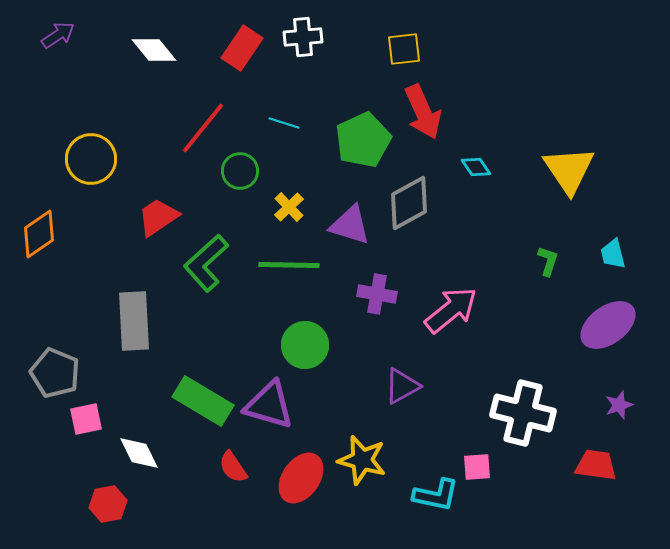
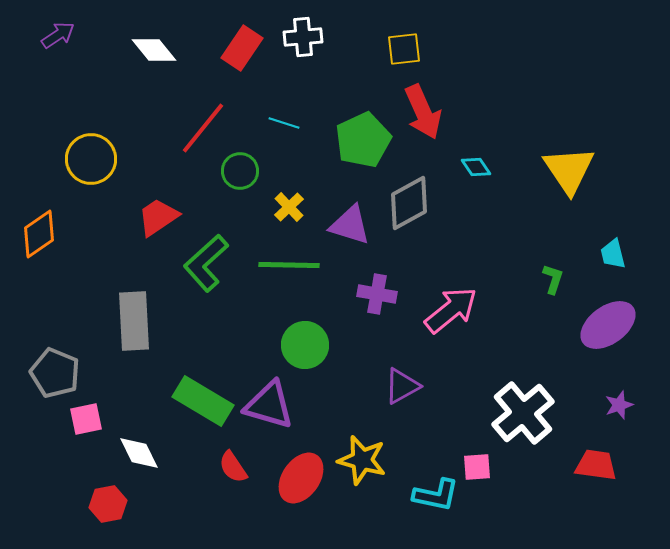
green L-shape at (548, 261): moved 5 px right, 18 px down
white cross at (523, 413): rotated 36 degrees clockwise
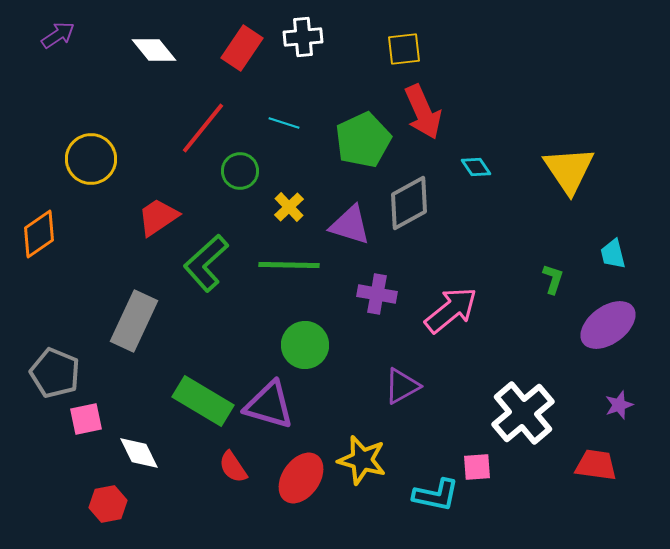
gray rectangle at (134, 321): rotated 28 degrees clockwise
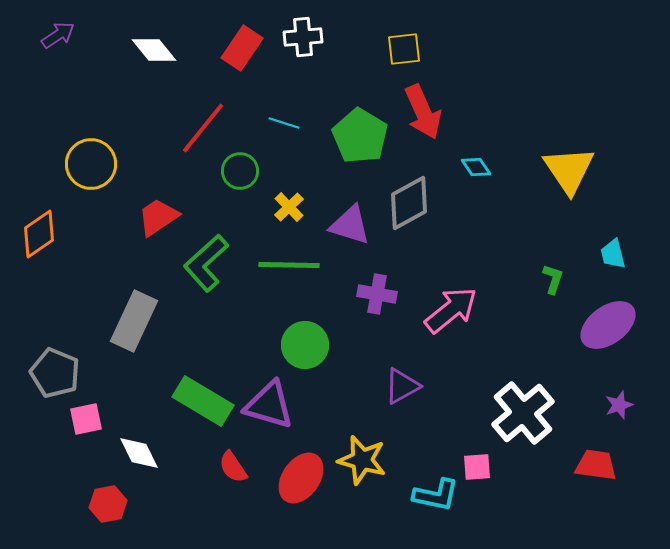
green pentagon at (363, 140): moved 3 px left, 4 px up; rotated 16 degrees counterclockwise
yellow circle at (91, 159): moved 5 px down
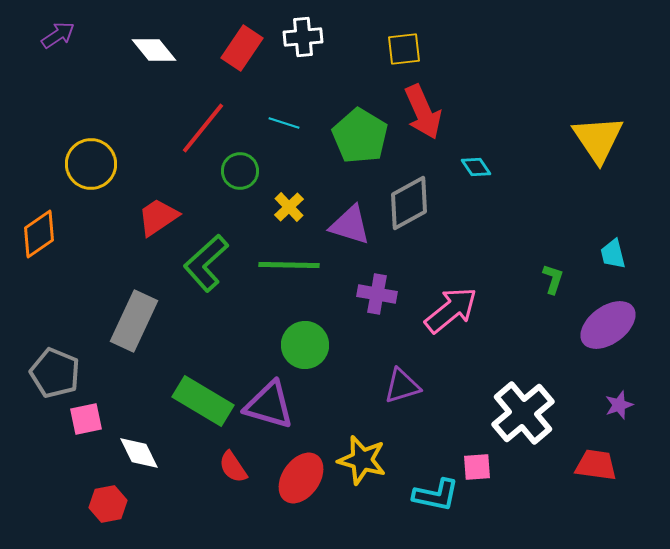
yellow triangle at (569, 170): moved 29 px right, 31 px up
purple triangle at (402, 386): rotated 12 degrees clockwise
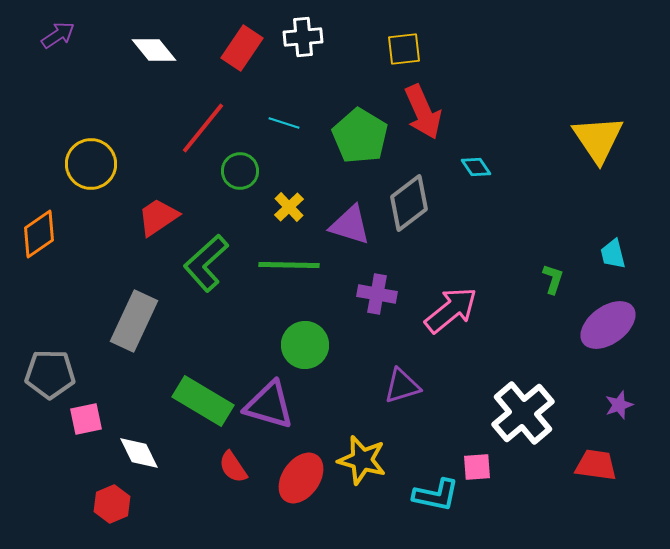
gray diamond at (409, 203): rotated 8 degrees counterclockwise
gray pentagon at (55, 373): moved 5 px left, 1 px down; rotated 21 degrees counterclockwise
red hexagon at (108, 504): moved 4 px right; rotated 12 degrees counterclockwise
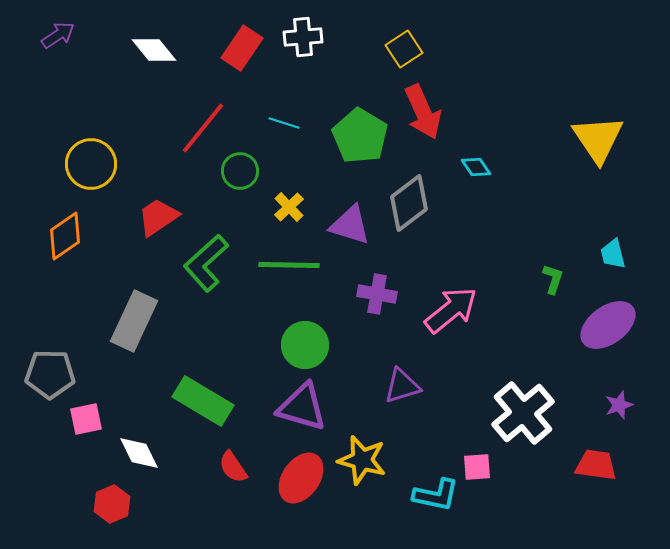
yellow square at (404, 49): rotated 27 degrees counterclockwise
orange diamond at (39, 234): moved 26 px right, 2 px down
purple triangle at (269, 405): moved 33 px right, 2 px down
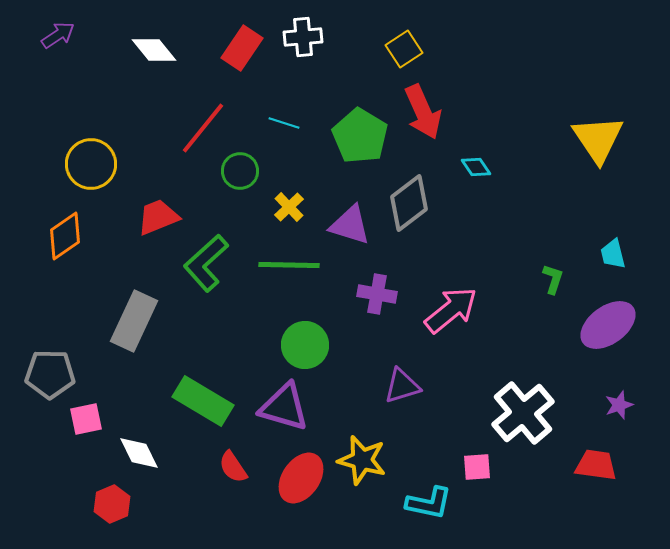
red trapezoid at (158, 217): rotated 12 degrees clockwise
purple triangle at (302, 407): moved 18 px left
cyan L-shape at (436, 495): moved 7 px left, 8 px down
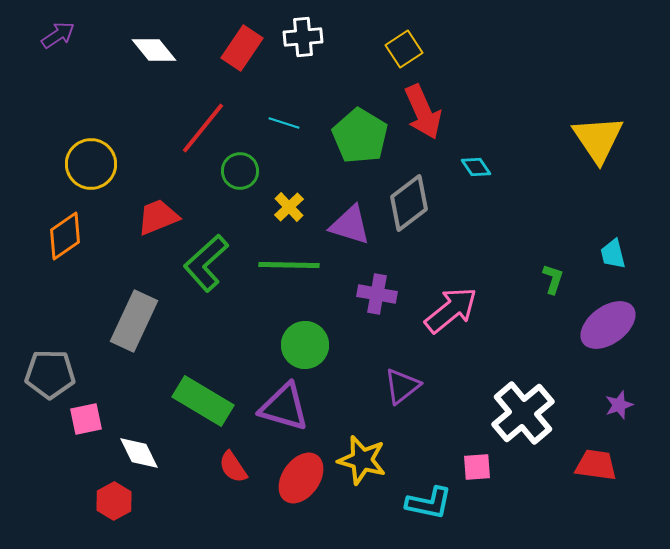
purple triangle at (402, 386): rotated 21 degrees counterclockwise
red hexagon at (112, 504): moved 2 px right, 3 px up; rotated 6 degrees counterclockwise
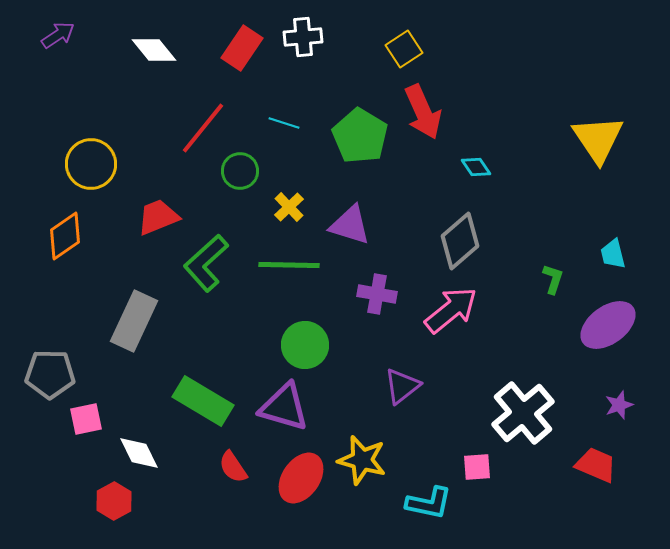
gray diamond at (409, 203): moved 51 px right, 38 px down; rotated 4 degrees counterclockwise
red trapezoid at (596, 465): rotated 15 degrees clockwise
